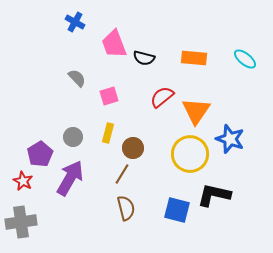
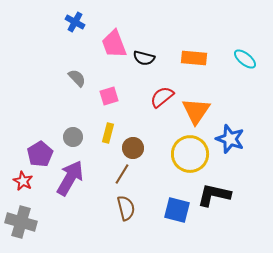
gray cross: rotated 24 degrees clockwise
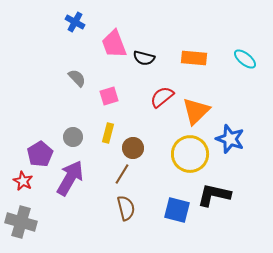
orange triangle: rotated 12 degrees clockwise
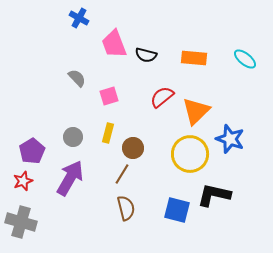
blue cross: moved 4 px right, 4 px up
black semicircle: moved 2 px right, 3 px up
purple pentagon: moved 8 px left, 3 px up
red star: rotated 24 degrees clockwise
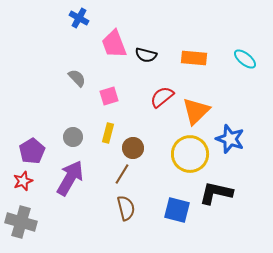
black L-shape: moved 2 px right, 2 px up
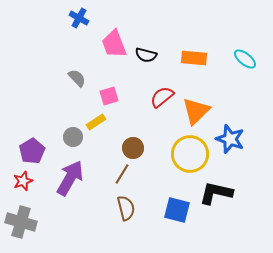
yellow rectangle: moved 12 px left, 11 px up; rotated 42 degrees clockwise
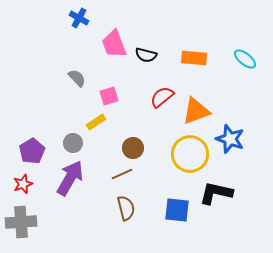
orange triangle: rotated 24 degrees clockwise
gray circle: moved 6 px down
brown line: rotated 35 degrees clockwise
red star: moved 3 px down
blue square: rotated 8 degrees counterclockwise
gray cross: rotated 20 degrees counterclockwise
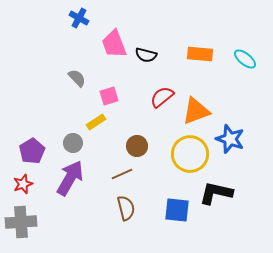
orange rectangle: moved 6 px right, 4 px up
brown circle: moved 4 px right, 2 px up
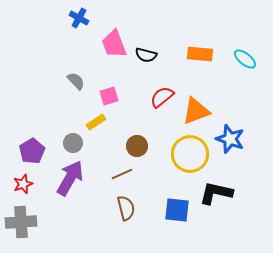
gray semicircle: moved 1 px left, 3 px down
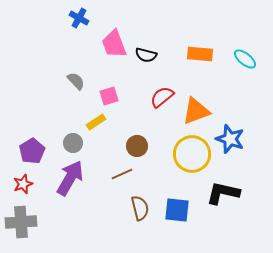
yellow circle: moved 2 px right
black L-shape: moved 7 px right
brown semicircle: moved 14 px right
